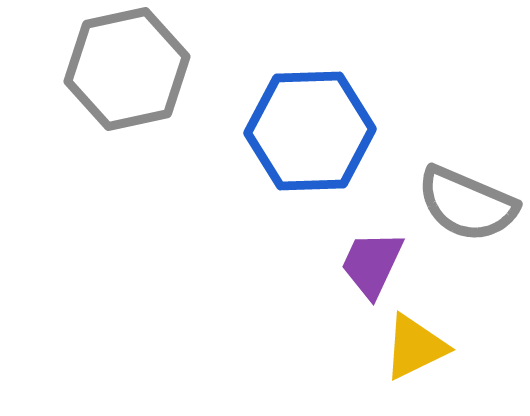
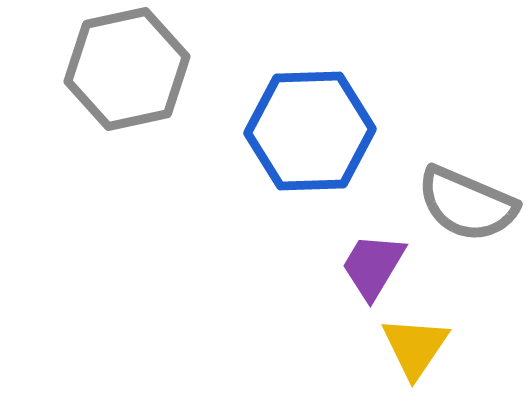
purple trapezoid: moved 1 px right, 2 px down; rotated 6 degrees clockwise
yellow triangle: rotated 30 degrees counterclockwise
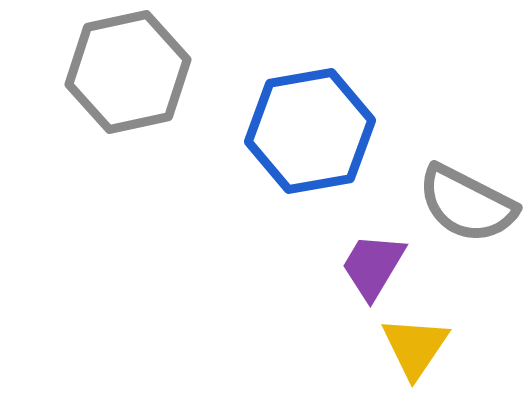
gray hexagon: moved 1 px right, 3 px down
blue hexagon: rotated 8 degrees counterclockwise
gray semicircle: rotated 4 degrees clockwise
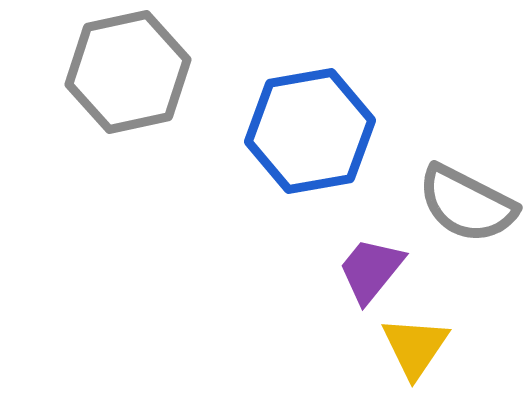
purple trapezoid: moved 2 px left, 4 px down; rotated 8 degrees clockwise
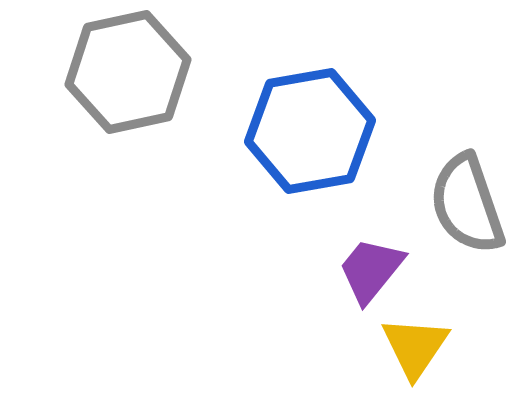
gray semicircle: rotated 44 degrees clockwise
